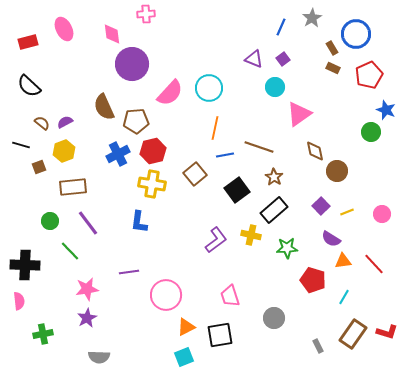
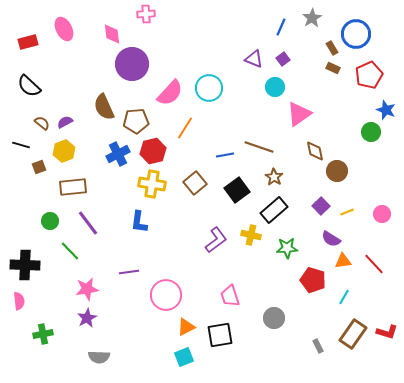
orange line at (215, 128): moved 30 px left; rotated 20 degrees clockwise
brown square at (195, 174): moved 9 px down
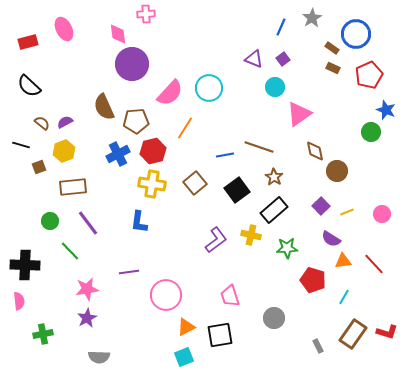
pink diamond at (112, 34): moved 6 px right
brown rectangle at (332, 48): rotated 24 degrees counterclockwise
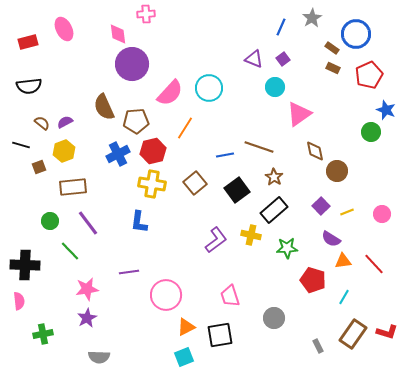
black semicircle at (29, 86): rotated 50 degrees counterclockwise
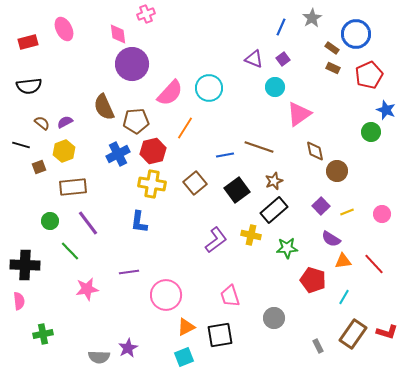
pink cross at (146, 14): rotated 18 degrees counterclockwise
brown star at (274, 177): moved 4 px down; rotated 18 degrees clockwise
purple star at (87, 318): moved 41 px right, 30 px down
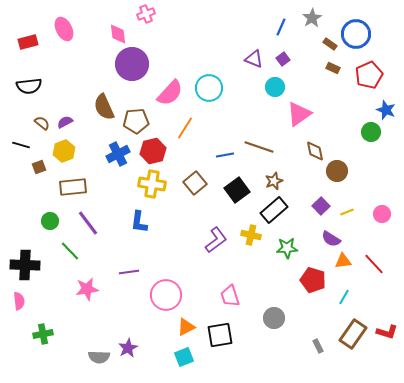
brown rectangle at (332, 48): moved 2 px left, 4 px up
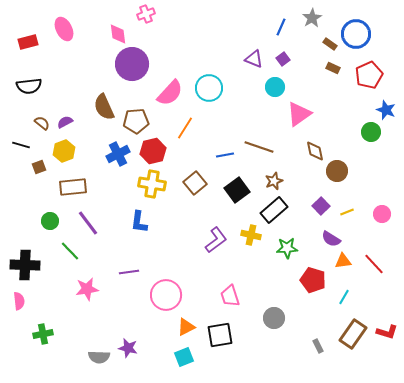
purple star at (128, 348): rotated 30 degrees counterclockwise
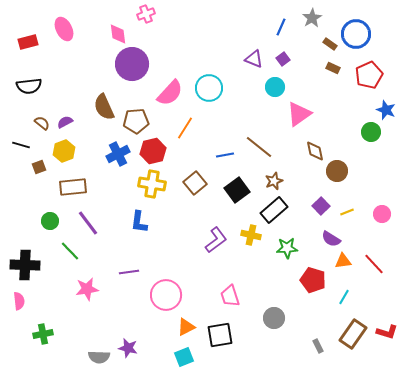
brown line at (259, 147): rotated 20 degrees clockwise
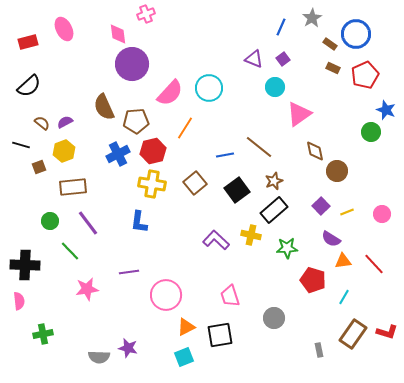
red pentagon at (369, 75): moved 4 px left
black semicircle at (29, 86): rotated 35 degrees counterclockwise
purple L-shape at (216, 240): rotated 100 degrees counterclockwise
gray rectangle at (318, 346): moved 1 px right, 4 px down; rotated 16 degrees clockwise
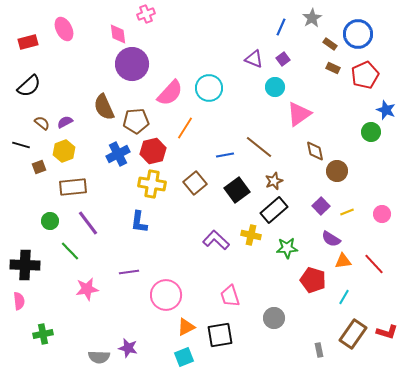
blue circle at (356, 34): moved 2 px right
